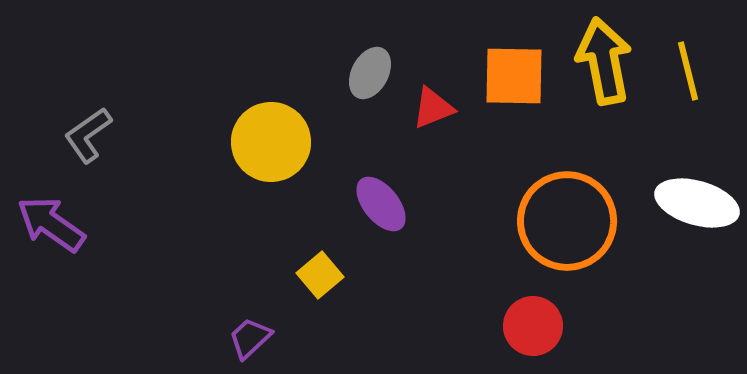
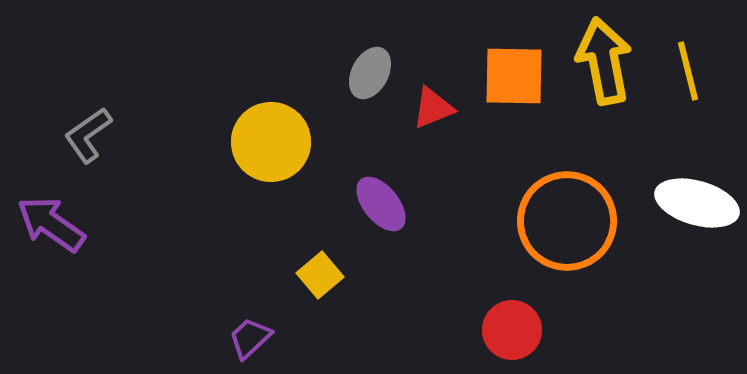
red circle: moved 21 px left, 4 px down
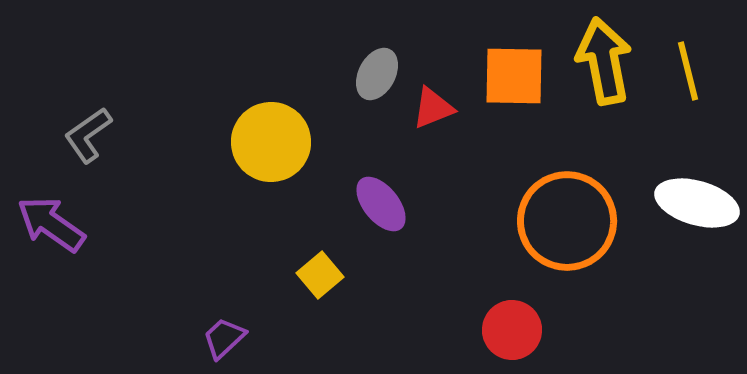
gray ellipse: moved 7 px right, 1 px down
purple trapezoid: moved 26 px left
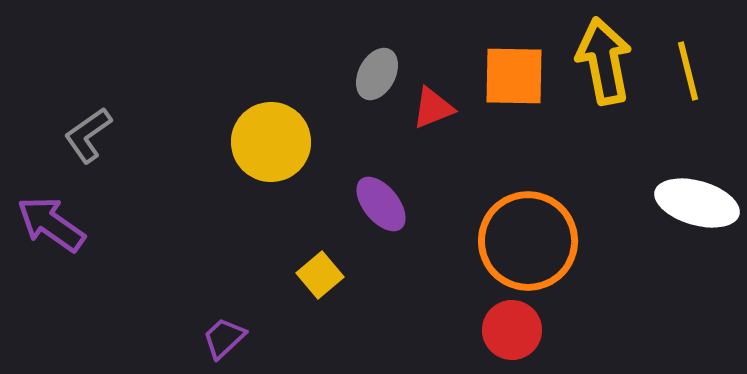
orange circle: moved 39 px left, 20 px down
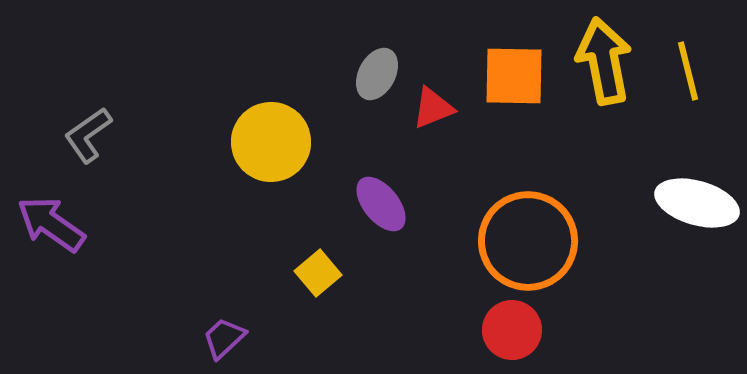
yellow square: moved 2 px left, 2 px up
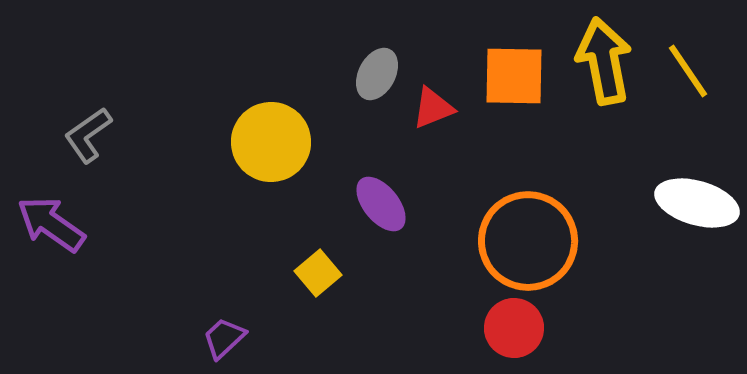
yellow line: rotated 20 degrees counterclockwise
red circle: moved 2 px right, 2 px up
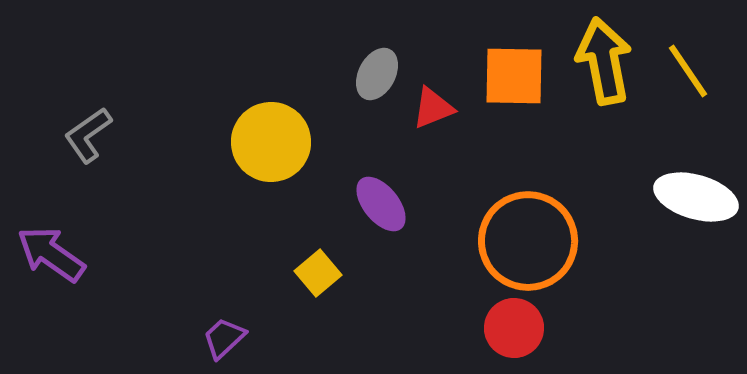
white ellipse: moved 1 px left, 6 px up
purple arrow: moved 30 px down
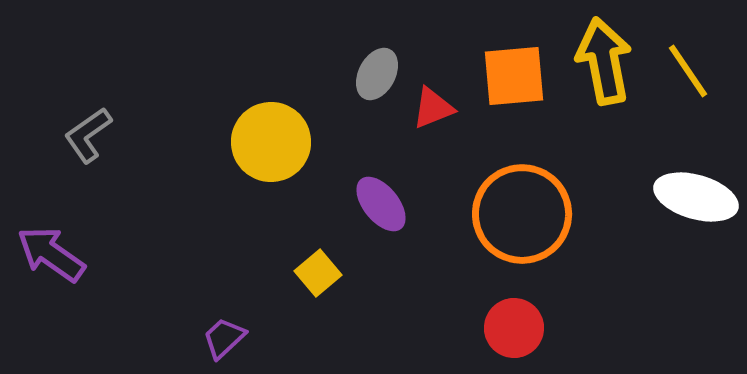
orange square: rotated 6 degrees counterclockwise
orange circle: moved 6 px left, 27 px up
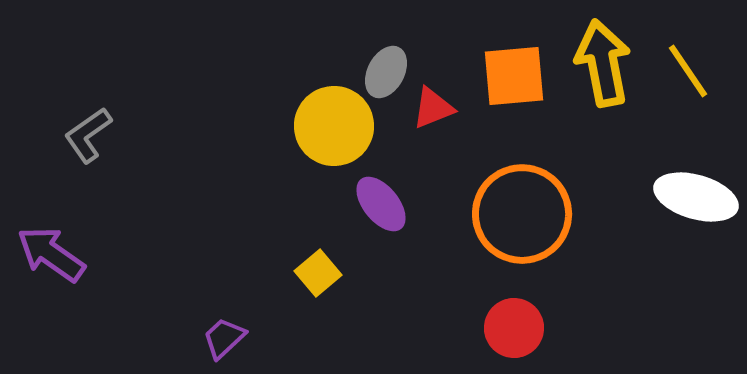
yellow arrow: moved 1 px left, 2 px down
gray ellipse: moved 9 px right, 2 px up
yellow circle: moved 63 px right, 16 px up
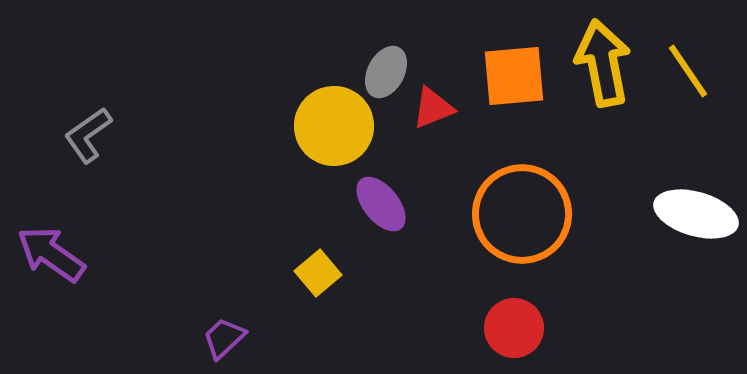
white ellipse: moved 17 px down
